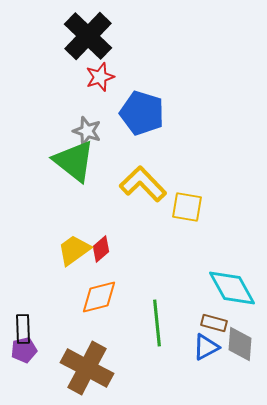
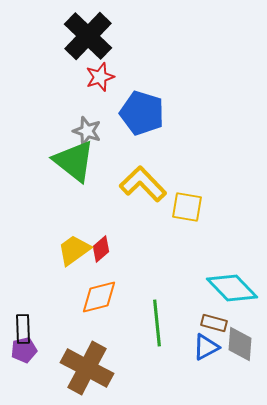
cyan diamond: rotated 15 degrees counterclockwise
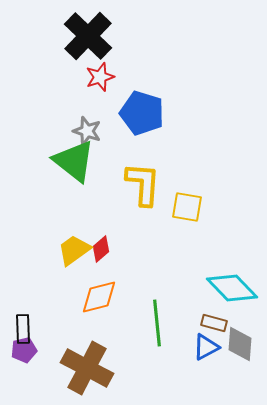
yellow L-shape: rotated 48 degrees clockwise
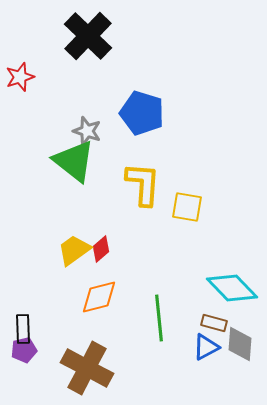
red star: moved 80 px left
green line: moved 2 px right, 5 px up
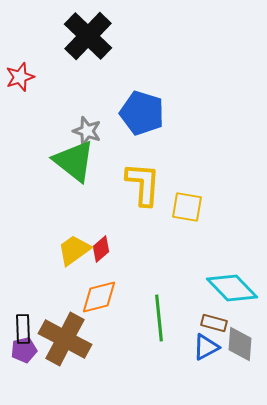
brown cross: moved 22 px left, 29 px up
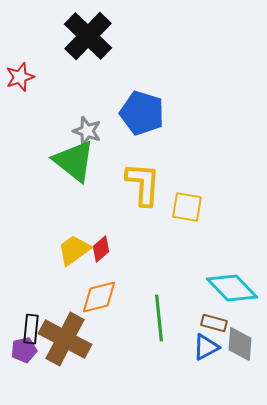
black rectangle: moved 8 px right; rotated 8 degrees clockwise
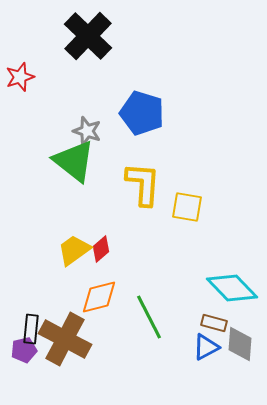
green line: moved 10 px left, 1 px up; rotated 21 degrees counterclockwise
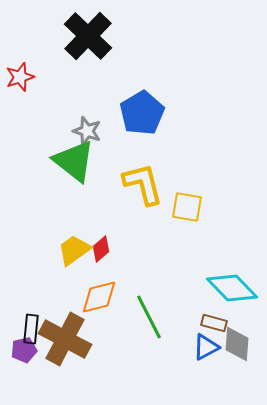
blue pentagon: rotated 24 degrees clockwise
yellow L-shape: rotated 18 degrees counterclockwise
gray diamond: moved 3 px left
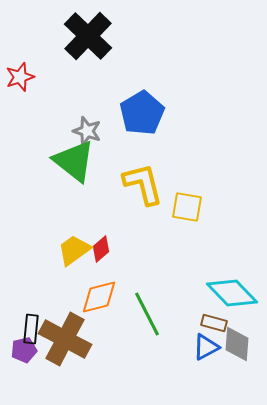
cyan diamond: moved 5 px down
green line: moved 2 px left, 3 px up
